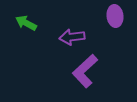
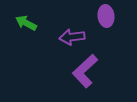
purple ellipse: moved 9 px left
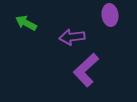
purple ellipse: moved 4 px right, 1 px up
purple L-shape: moved 1 px right, 1 px up
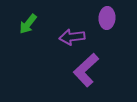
purple ellipse: moved 3 px left, 3 px down; rotated 10 degrees clockwise
green arrow: moved 2 px right, 1 px down; rotated 80 degrees counterclockwise
